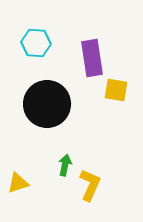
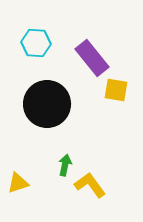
purple rectangle: rotated 30 degrees counterclockwise
yellow L-shape: rotated 60 degrees counterclockwise
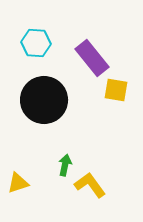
black circle: moved 3 px left, 4 px up
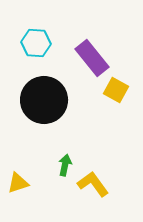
yellow square: rotated 20 degrees clockwise
yellow L-shape: moved 3 px right, 1 px up
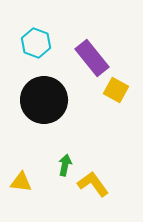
cyan hexagon: rotated 16 degrees clockwise
yellow triangle: moved 3 px right, 1 px up; rotated 25 degrees clockwise
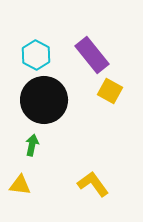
cyan hexagon: moved 12 px down; rotated 8 degrees clockwise
purple rectangle: moved 3 px up
yellow square: moved 6 px left, 1 px down
green arrow: moved 33 px left, 20 px up
yellow triangle: moved 1 px left, 3 px down
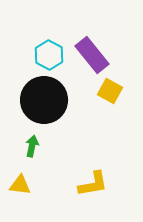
cyan hexagon: moved 13 px right
green arrow: moved 1 px down
yellow L-shape: rotated 116 degrees clockwise
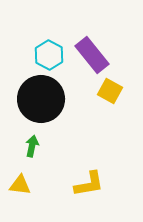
black circle: moved 3 px left, 1 px up
yellow L-shape: moved 4 px left
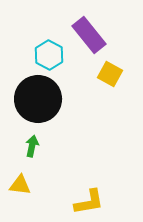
purple rectangle: moved 3 px left, 20 px up
yellow square: moved 17 px up
black circle: moved 3 px left
yellow L-shape: moved 18 px down
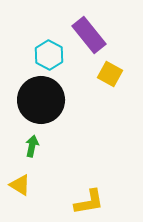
black circle: moved 3 px right, 1 px down
yellow triangle: rotated 25 degrees clockwise
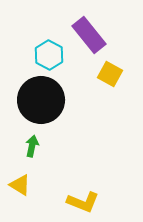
yellow L-shape: moved 6 px left; rotated 32 degrees clockwise
